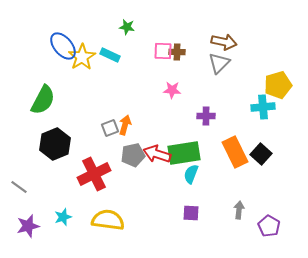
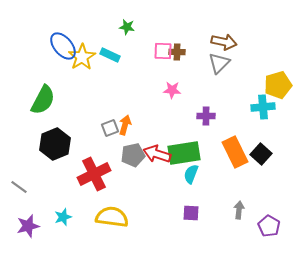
yellow semicircle: moved 4 px right, 3 px up
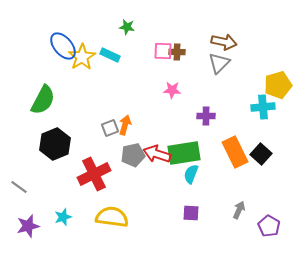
gray arrow: rotated 18 degrees clockwise
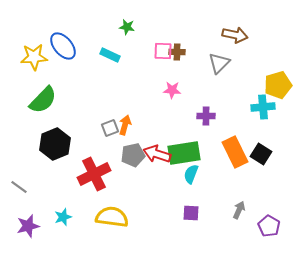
brown arrow: moved 11 px right, 7 px up
yellow star: moved 48 px left; rotated 28 degrees clockwise
green semicircle: rotated 16 degrees clockwise
black square: rotated 10 degrees counterclockwise
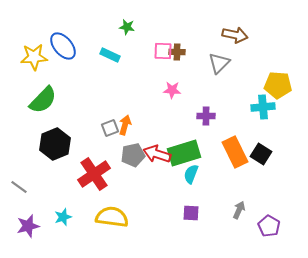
yellow pentagon: rotated 20 degrees clockwise
green rectangle: rotated 8 degrees counterclockwise
red cross: rotated 8 degrees counterclockwise
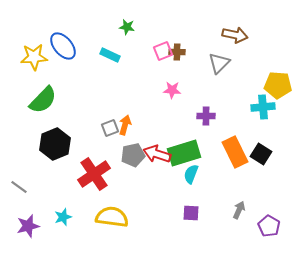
pink square: rotated 24 degrees counterclockwise
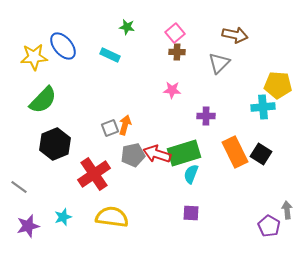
pink square: moved 12 px right, 18 px up; rotated 18 degrees counterclockwise
gray arrow: moved 48 px right; rotated 30 degrees counterclockwise
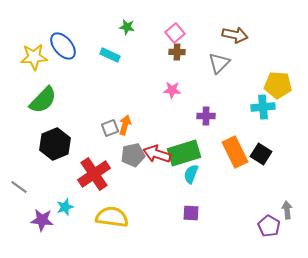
cyan star: moved 2 px right, 10 px up
purple star: moved 14 px right, 6 px up; rotated 20 degrees clockwise
